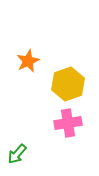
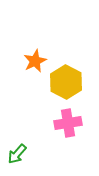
orange star: moved 7 px right
yellow hexagon: moved 2 px left, 2 px up; rotated 12 degrees counterclockwise
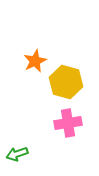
yellow hexagon: rotated 12 degrees counterclockwise
green arrow: rotated 30 degrees clockwise
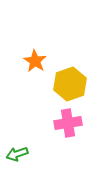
orange star: rotated 15 degrees counterclockwise
yellow hexagon: moved 4 px right, 2 px down; rotated 24 degrees clockwise
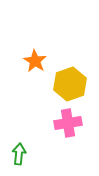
green arrow: moved 2 px right; rotated 115 degrees clockwise
